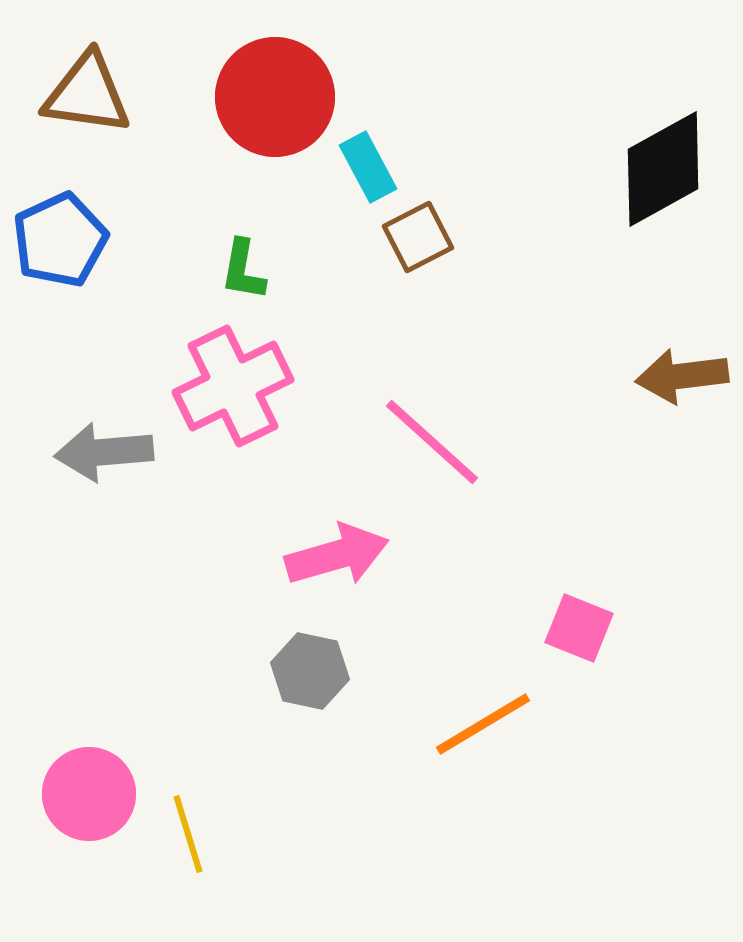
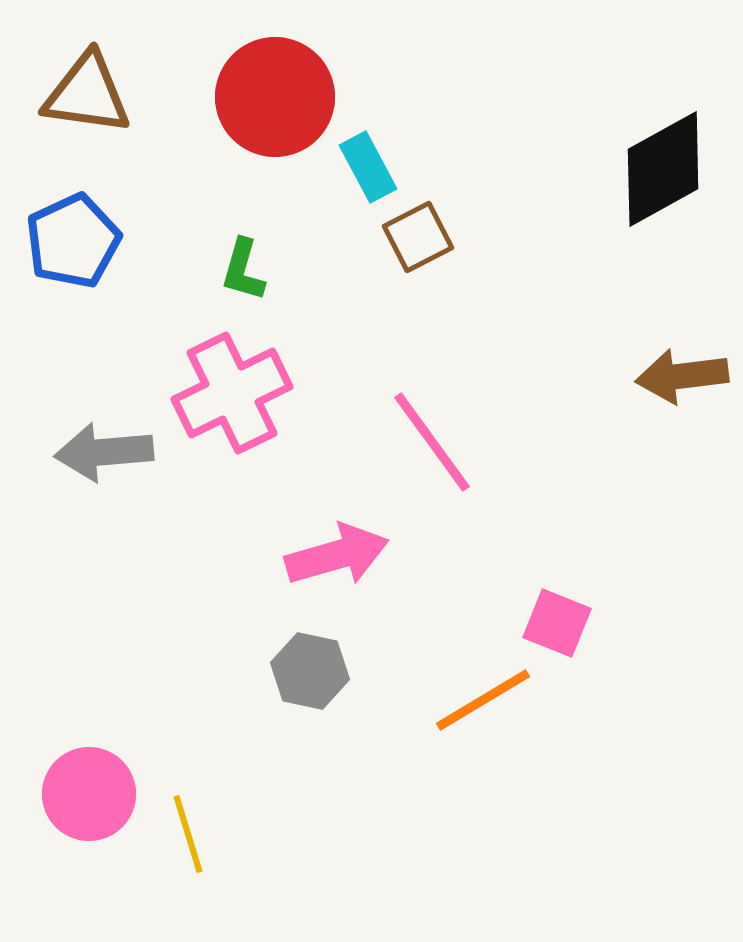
blue pentagon: moved 13 px right, 1 px down
green L-shape: rotated 6 degrees clockwise
pink cross: moved 1 px left, 7 px down
pink line: rotated 12 degrees clockwise
pink square: moved 22 px left, 5 px up
orange line: moved 24 px up
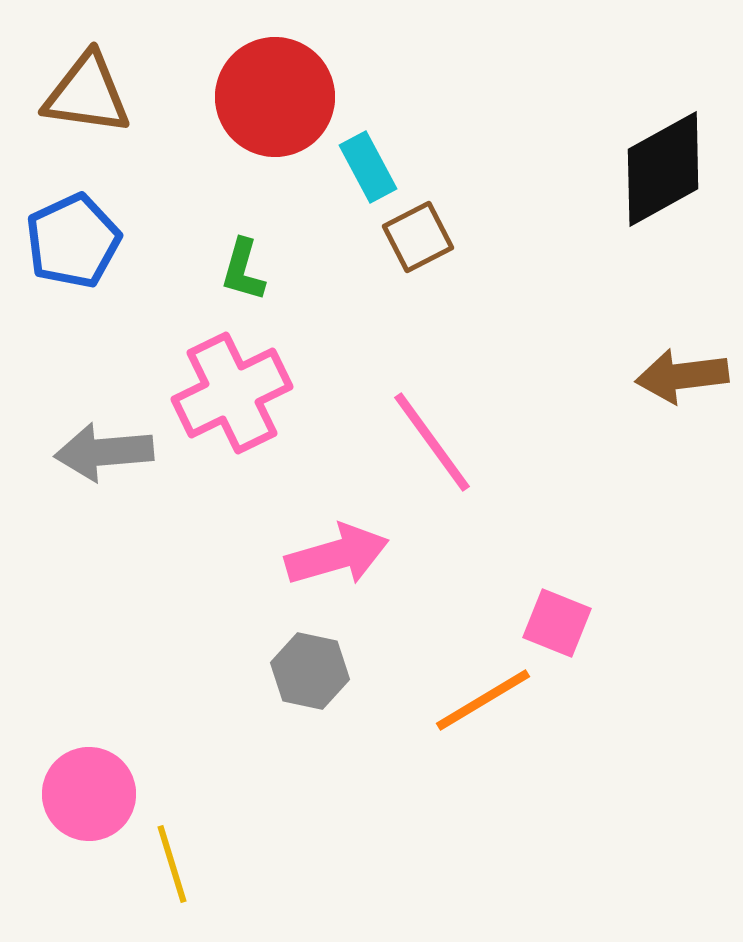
yellow line: moved 16 px left, 30 px down
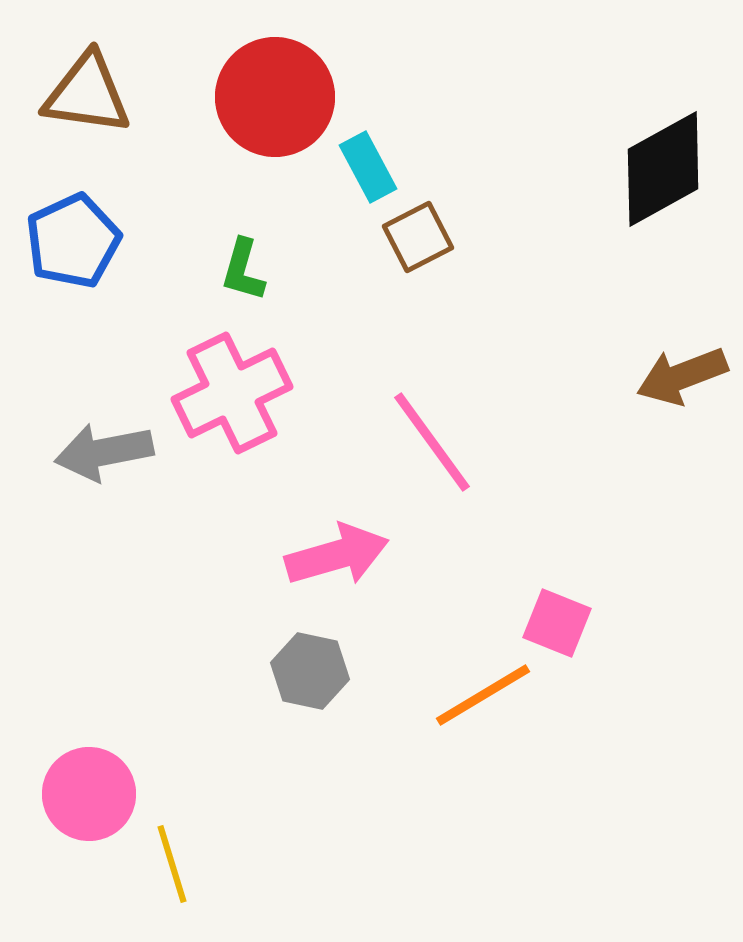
brown arrow: rotated 14 degrees counterclockwise
gray arrow: rotated 6 degrees counterclockwise
orange line: moved 5 px up
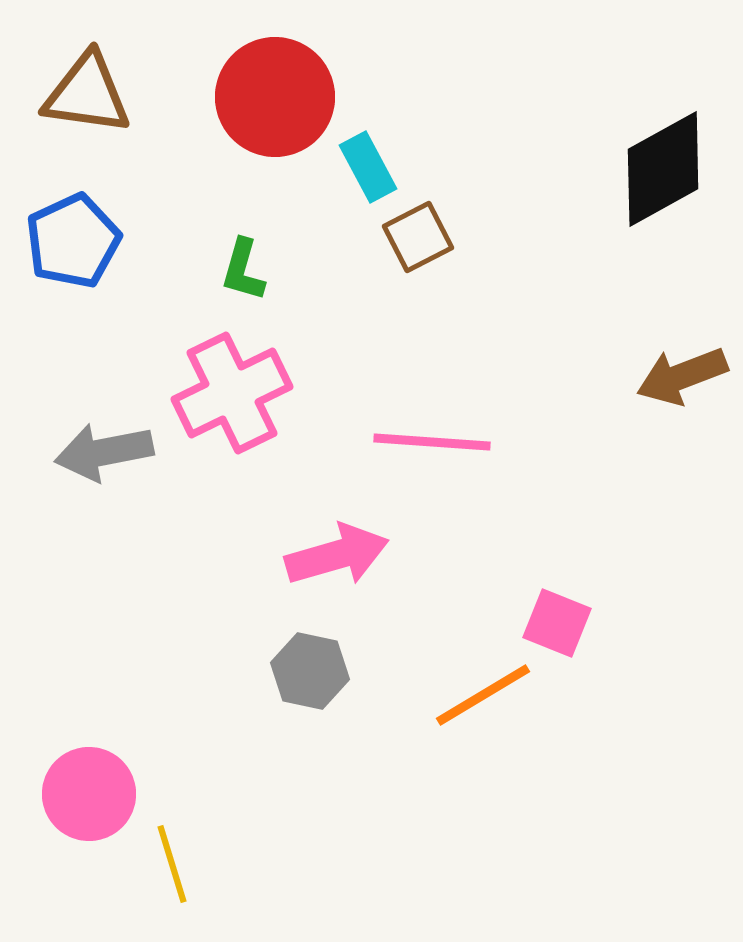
pink line: rotated 50 degrees counterclockwise
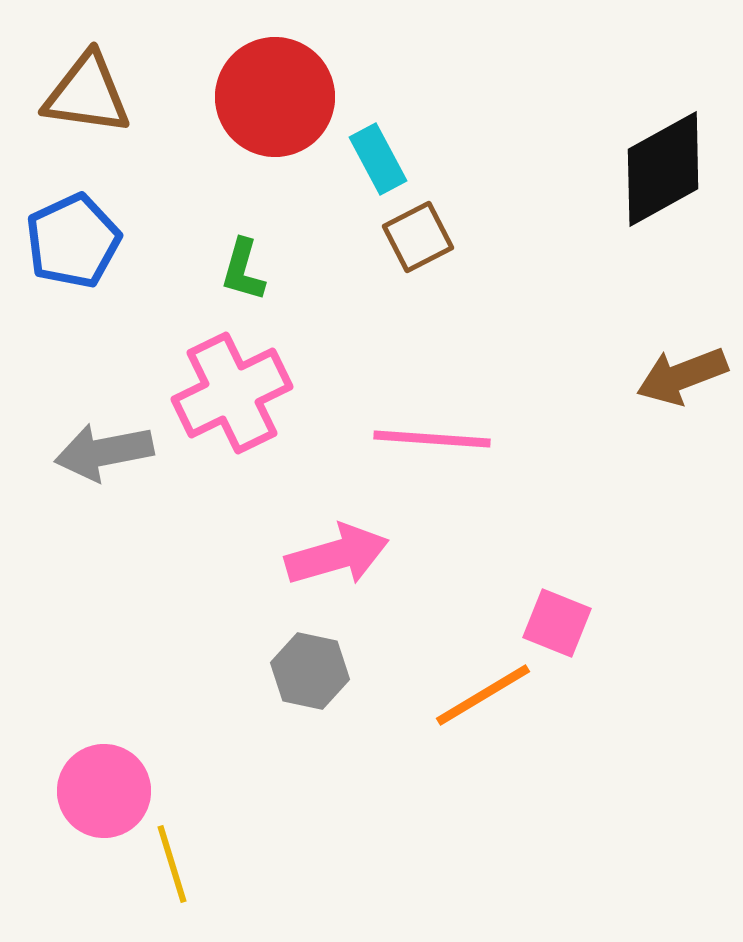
cyan rectangle: moved 10 px right, 8 px up
pink line: moved 3 px up
pink circle: moved 15 px right, 3 px up
